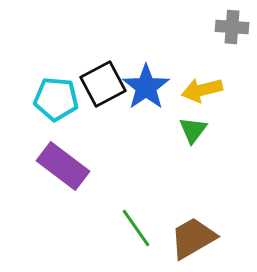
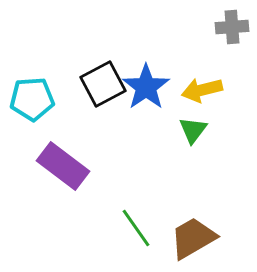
gray cross: rotated 8 degrees counterclockwise
cyan pentagon: moved 24 px left; rotated 9 degrees counterclockwise
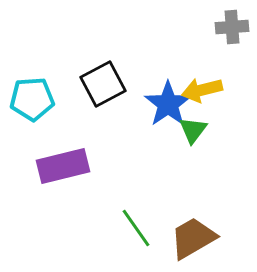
blue star: moved 22 px right, 17 px down
purple rectangle: rotated 51 degrees counterclockwise
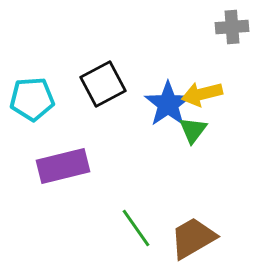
yellow arrow: moved 4 px down
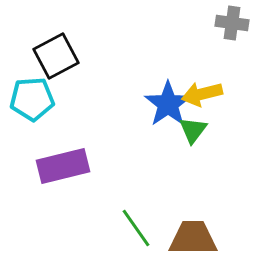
gray cross: moved 4 px up; rotated 12 degrees clockwise
black square: moved 47 px left, 28 px up
brown trapezoid: rotated 30 degrees clockwise
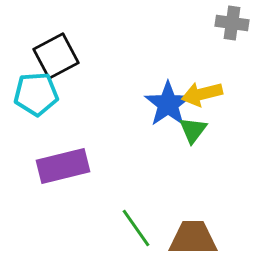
cyan pentagon: moved 4 px right, 5 px up
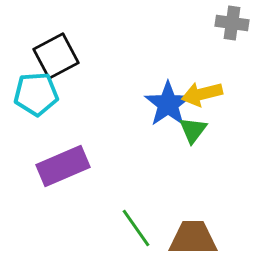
purple rectangle: rotated 9 degrees counterclockwise
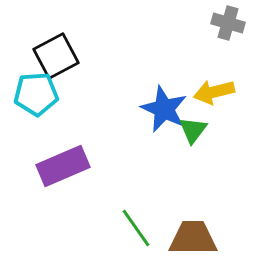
gray cross: moved 4 px left; rotated 8 degrees clockwise
yellow arrow: moved 12 px right, 2 px up
blue star: moved 4 px left, 5 px down; rotated 12 degrees counterclockwise
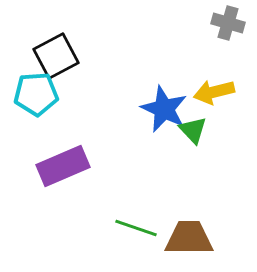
green triangle: rotated 20 degrees counterclockwise
green line: rotated 36 degrees counterclockwise
brown trapezoid: moved 4 px left
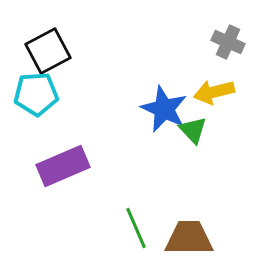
gray cross: moved 19 px down; rotated 8 degrees clockwise
black square: moved 8 px left, 5 px up
green line: rotated 48 degrees clockwise
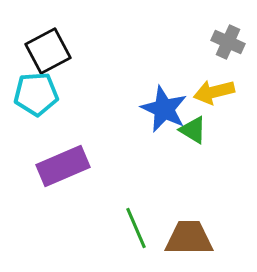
green triangle: rotated 16 degrees counterclockwise
